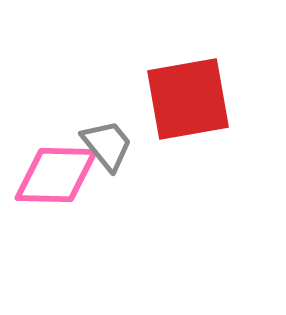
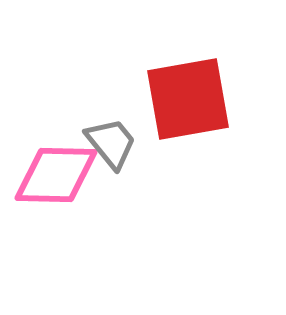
gray trapezoid: moved 4 px right, 2 px up
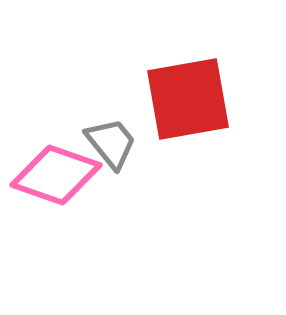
pink diamond: rotated 18 degrees clockwise
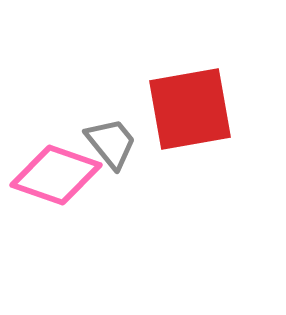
red square: moved 2 px right, 10 px down
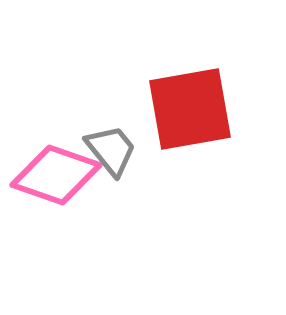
gray trapezoid: moved 7 px down
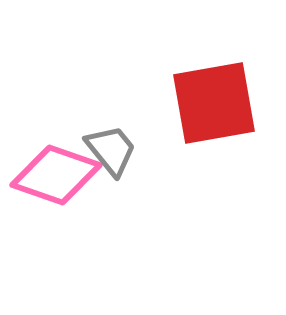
red square: moved 24 px right, 6 px up
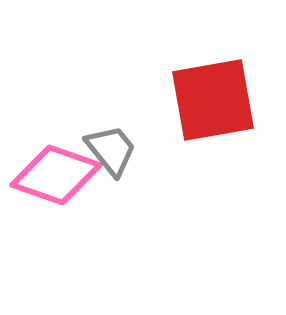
red square: moved 1 px left, 3 px up
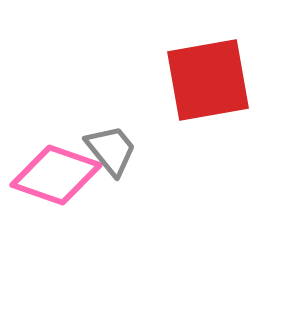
red square: moved 5 px left, 20 px up
